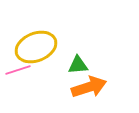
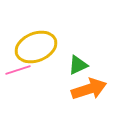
green triangle: rotated 20 degrees counterclockwise
orange arrow: moved 2 px down
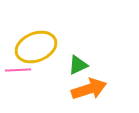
pink line: rotated 15 degrees clockwise
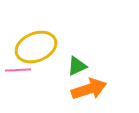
green triangle: moved 1 px left, 1 px down
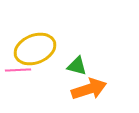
yellow ellipse: moved 1 px left, 2 px down
green triangle: rotated 40 degrees clockwise
